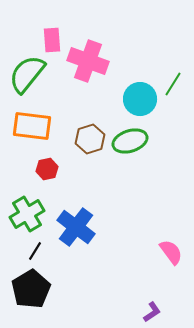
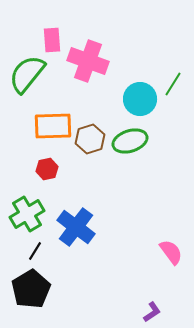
orange rectangle: moved 21 px right; rotated 9 degrees counterclockwise
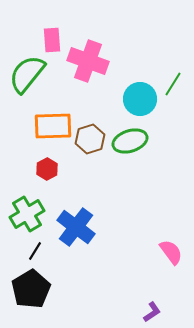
red hexagon: rotated 15 degrees counterclockwise
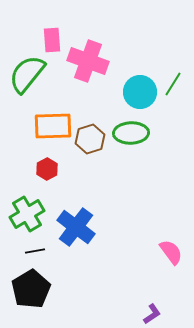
cyan circle: moved 7 px up
green ellipse: moved 1 px right, 8 px up; rotated 16 degrees clockwise
black line: rotated 48 degrees clockwise
purple L-shape: moved 2 px down
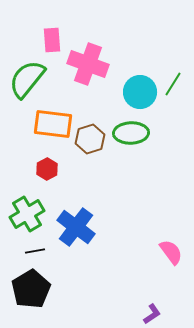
pink cross: moved 3 px down
green semicircle: moved 5 px down
orange rectangle: moved 2 px up; rotated 9 degrees clockwise
